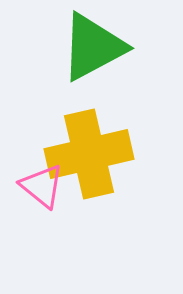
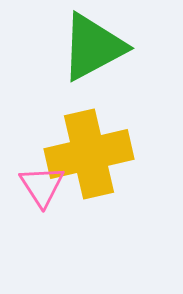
pink triangle: rotated 18 degrees clockwise
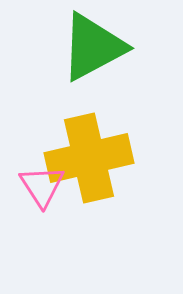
yellow cross: moved 4 px down
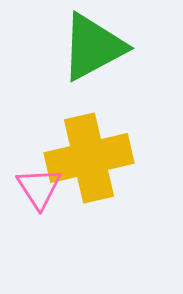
pink triangle: moved 3 px left, 2 px down
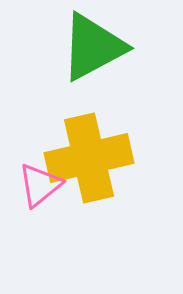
pink triangle: moved 1 px right, 3 px up; rotated 24 degrees clockwise
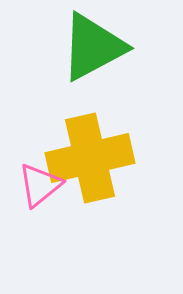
yellow cross: moved 1 px right
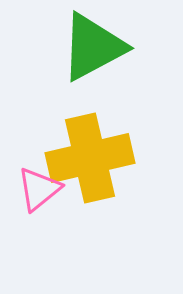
pink triangle: moved 1 px left, 4 px down
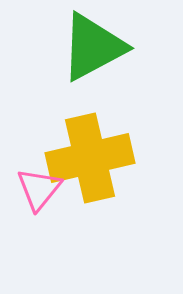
pink triangle: rotated 12 degrees counterclockwise
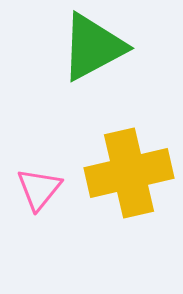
yellow cross: moved 39 px right, 15 px down
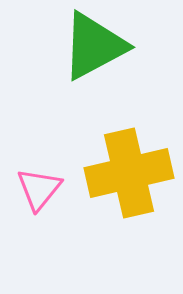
green triangle: moved 1 px right, 1 px up
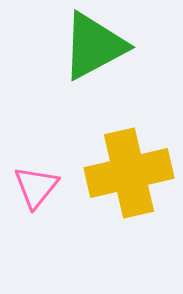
pink triangle: moved 3 px left, 2 px up
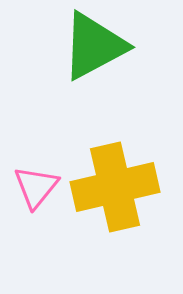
yellow cross: moved 14 px left, 14 px down
